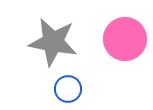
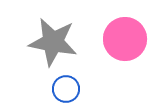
blue circle: moved 2 px left
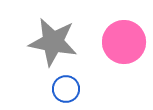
pink circle: moved 1 px left, 3 px down
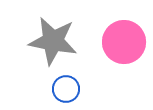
gray star: moved 1 px up
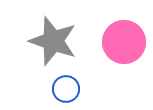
gray star: rotated 9 degrees clockwise
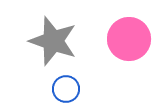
pink circle: moved 5 px right, 3 px up
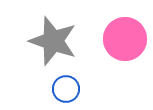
pink circle: moved 4 px left
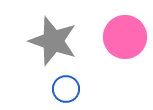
pink circle: moved 2 px up
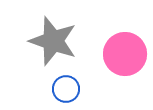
pink circle: moved 17 px down
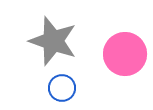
blue circle: moved 4 px left, 1 px up
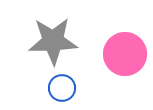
gray star: rotated 21 degrees counterclockwise
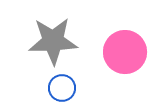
pink circle: moved 2 px up
